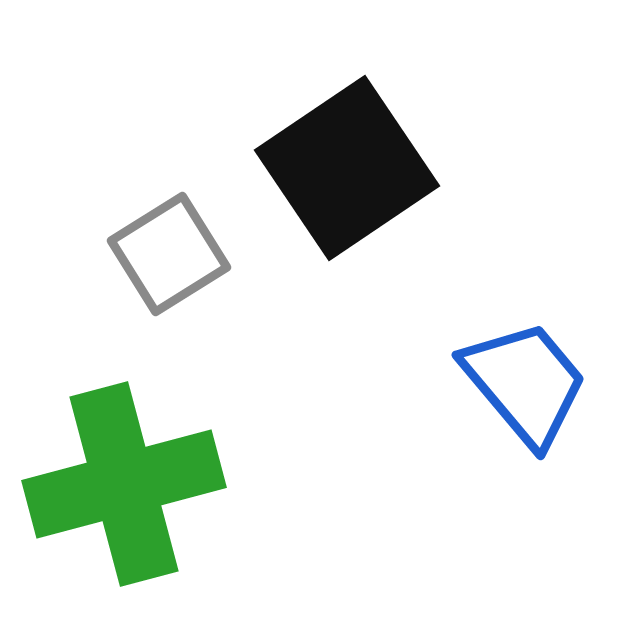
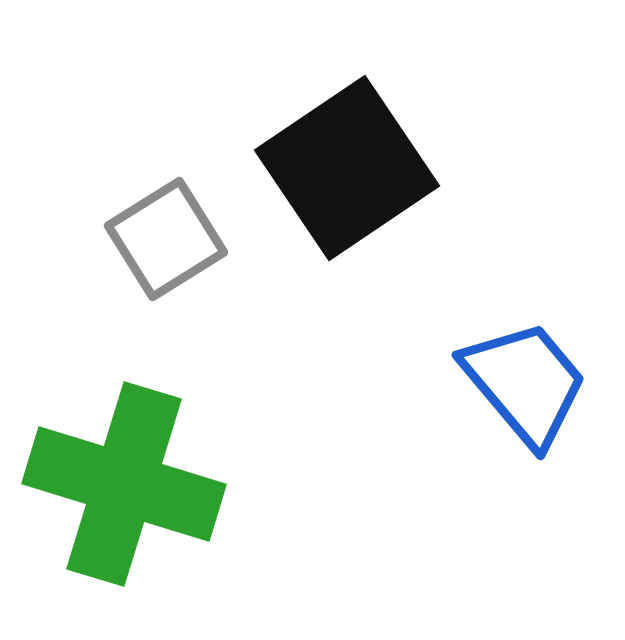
gray square: moved 3 px left, 15 px up
green cross: rotated 32 degrees clockwise
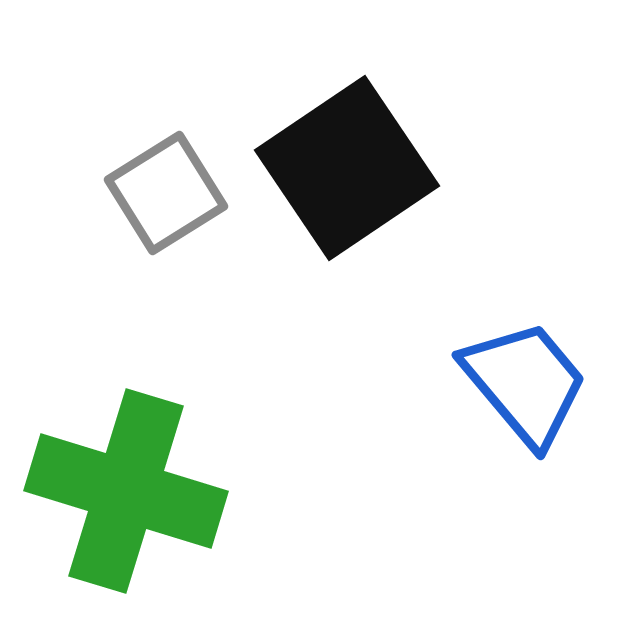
gray square: moved 46 px up
green cross: moved 2 px right, 7 px down
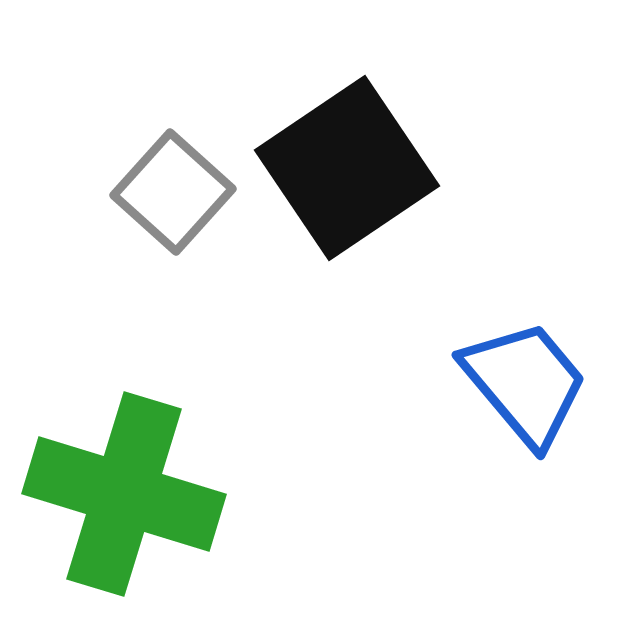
gray square: moved 7 px right, 1 px up; rotated 16 degrees counterclockwise
green cross: moved 2 px left, 3 px down
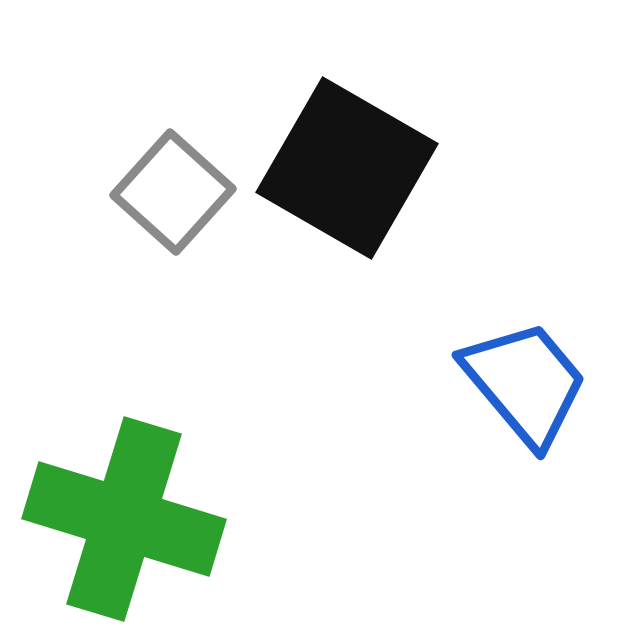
black square: rotated 26 degrees counterclockwise
green cross: moved 25 px down
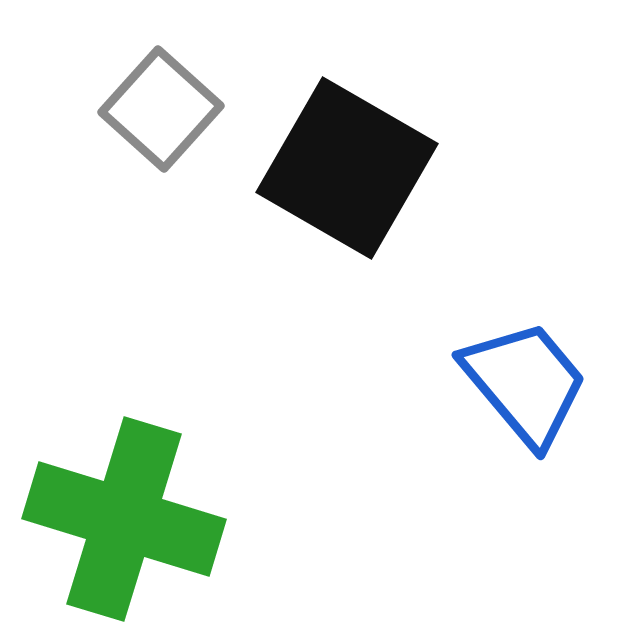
gray square: moved 12 px left, 83 px up
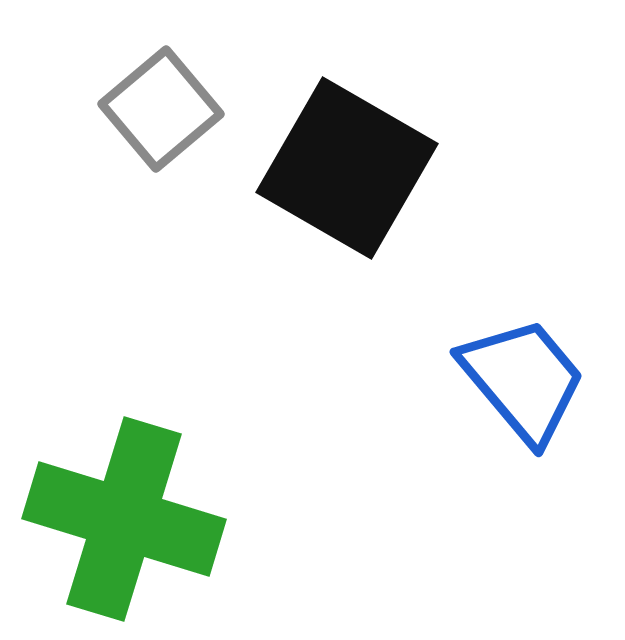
gray square: rotated 8 degrees clockwise
blue trapezoid: moved 2 px left, 3 px up
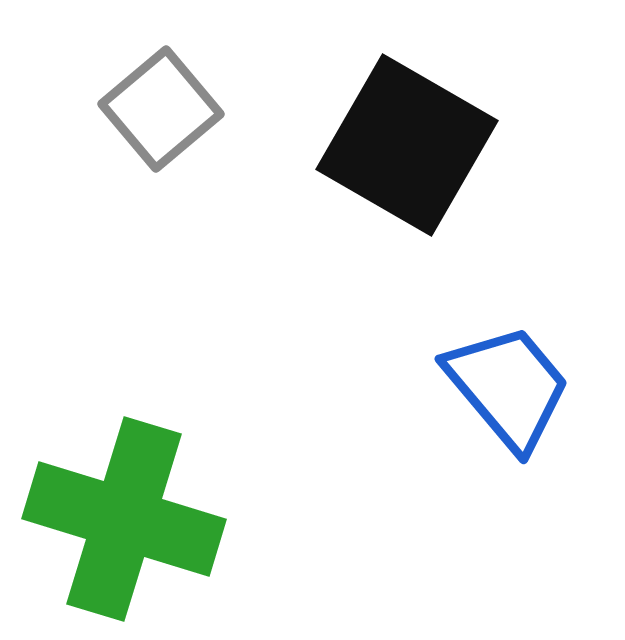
black square: moved 60 px right, 23 px up
blue trapezoid: moved 15 px left, 7 px down
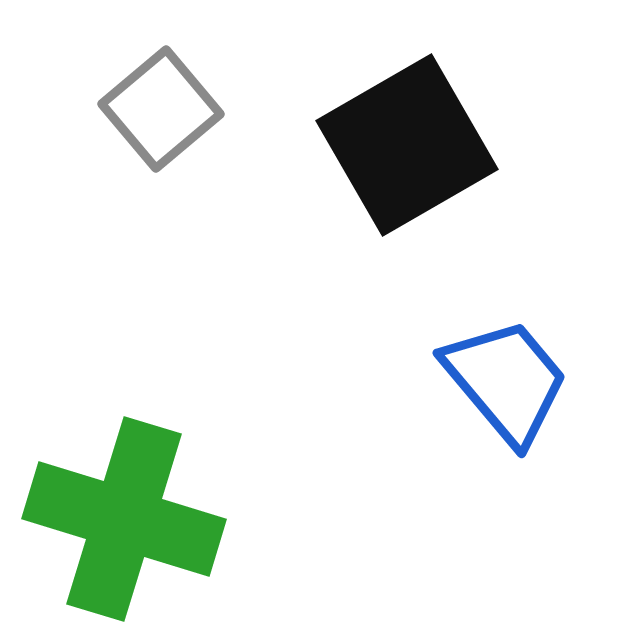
black square: rotated 30 degrees clockwise
blue trapezoid: moved 2 px left, 6 px up
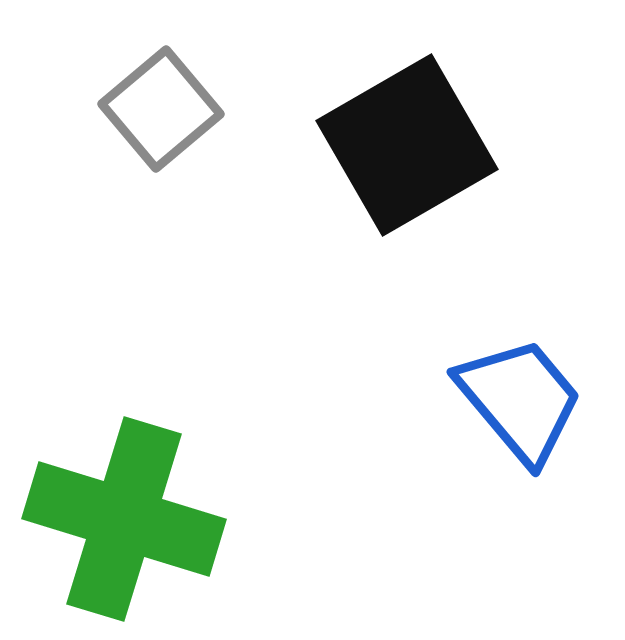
blue trapezoid: moved 14 px right, 19 px down
